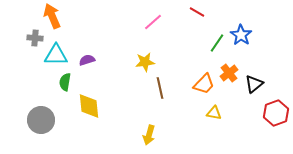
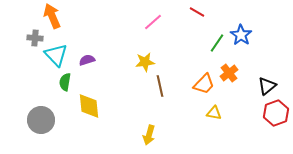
cyan triangle: rotated 45 degrees clockwise
black triangle: moved 13 px right, 2 px down
brown line: moved 2 px up
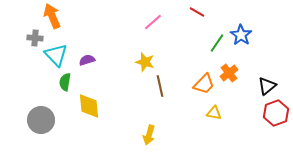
yellow star: rotated 24 degrees clockwise
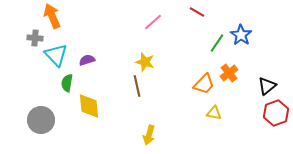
green semicircle: moved 2 px right, 1 px down
brown line: moved 23 px left
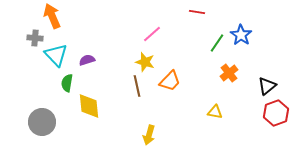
red line: rotated 21 degrees counterclockwise
pink line: moved 1 px left, 12 px down
orange trapezoid: moved 34 px left, 3 px up
yellow triangle: moved 1 px right, 1 px up
gray circle: moved 1 px right, 2 px down
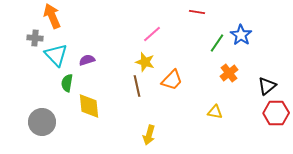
orange trapezoid: moved 2 px right, 1 px up
red hexagon: rotated 20 degrees clockwise
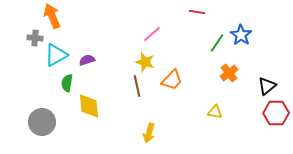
cyan triangle: rotated 45 degrees clockwise
yellow arrow: moved 2 px up
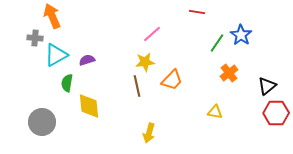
yellow star: rotated 24 degrees counterclockwise
